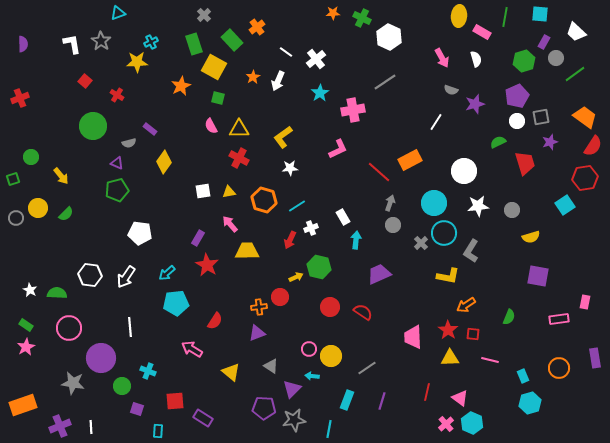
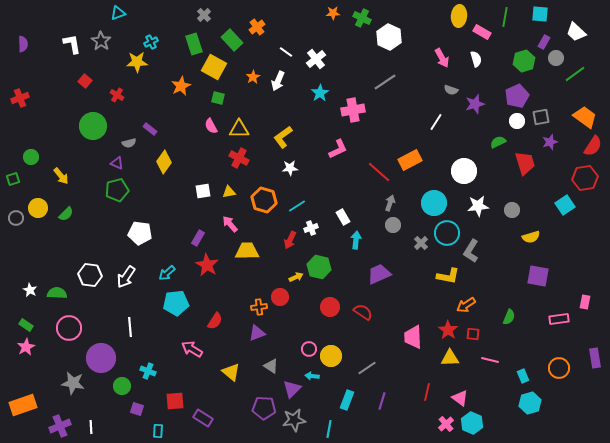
cyan circle at (444, 233): moved 3 px right
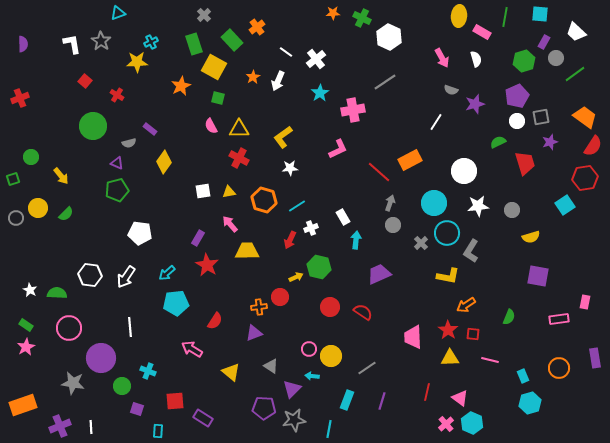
purple triangle at (257, 333): moved 3 px left
